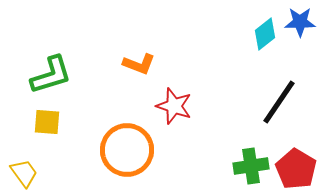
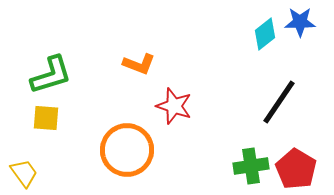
yellow square: moved 1 px left, 4 px up
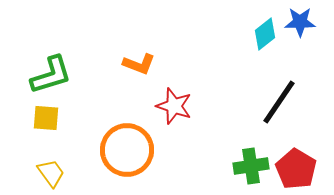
yellow trapezoid: moved 27 px right
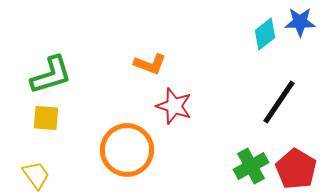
orange L-shape: moved 11 px right
green cross: rotated 20 degrees counterclockwise
yellow trapezoid: moved 15 px left, 2 px down
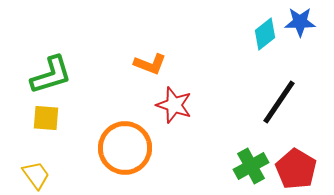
red star: moved 1 px up
orange circle: moved 2 px left, 2 px up
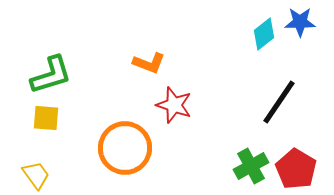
cyan diamond: moved 1 px left
orange L-shape: moved 1 px left, 1 px up
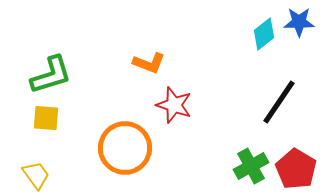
blue star: moved 1 px left
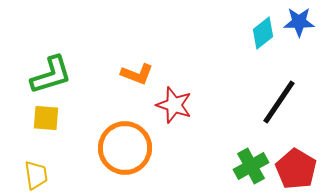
cyan diamond: moved 1 px left, 1 px up
orange L-shape: moved 12 px left, 11 px down
yellow trapezoid: rotated 28 degrees clockwise
